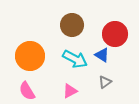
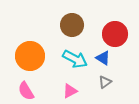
blue triangle: moved 1 px right, 3 px down
pink semicircle: moved 1 px left
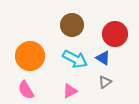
pink semicircle: moved 1 px up
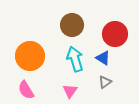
cyan arrow: rotated 135 degrees counterclockwise
pink triangle: rotated 28 degrees counterclockwise
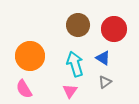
brown circle: moved 6 px right
red circle: moved 1 px left, 5 px up
cyan arrow: moved 5 px down
pink semicircle: moved 2 px left, 1 px up
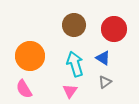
brown circle: moved 4 px left
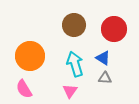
gray triangle: moved 4 px up; rotated 40 degrees clockwise
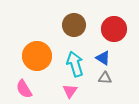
orange circle: moved 7 px right
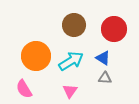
orange circle: moved 1 px left
cyan arrow: moved 4 px left, 3 px up; rotated 75 degrees clockwise
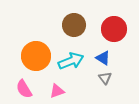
cyan arrow: rotated 10 degrees clockwise
gray triangle: rotated 48 degrees clockwise
pink triangle: moved 13 px left; rotated 35 degrees clockwise
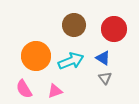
pink triangle: moved 2 px left
